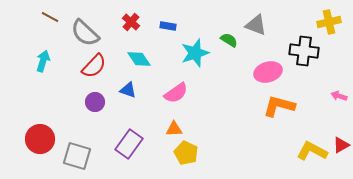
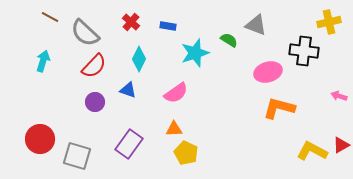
cyan diamond: rotated 60 degrees clockwise
orange L-shape: moved 2 px down
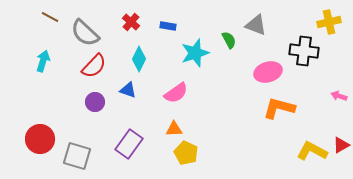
green semicircle: rotated 30 degrees clockwise
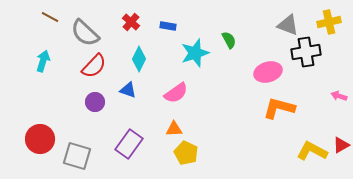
gray triangle: moved 32 px right
black cross: moved 2 px right, 1 px down; rotated 16 degrees counterclockwise
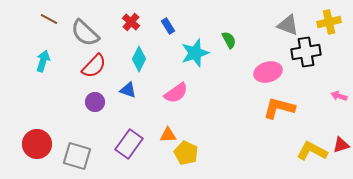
brown line: moved 1 px left, 2 px down
blue rectangle: rotated 49 degrees clockwise
orange triangle: moved 6 px left, 6 px down
red circle: moved 3 px left, 5 px down
red triangle: rotated 12 degrees clockwise
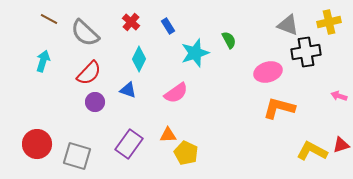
red semicircle: moved 5 px left, 7 px down
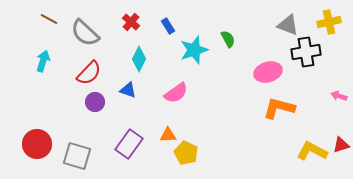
green semicircle: moved 1 px left, 1 px up
cyan star: moved 1 px left, 3 px up
